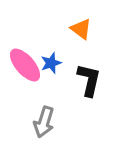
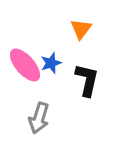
orange triangle: rotated 30 degrees clockwise
black L-shape: moved 2 px left
gray arrow: moved 5 px left, 4 px up
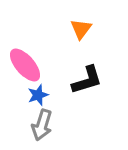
blue star: moved 13 px left, 32 px down
black L-shape: rotated 60 degrees clockwise
gray arrow: moved 3 px right, 7 px down
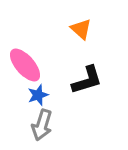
orange triangle: rotated 25 degrees counterclockwise
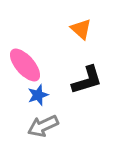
gray arrow: moved 1 px right, 1 px down; rotated 48 degrees clockwise
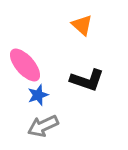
orange triangle: moved 1 px right, 4 px up
black L-shape: rotated 36 degrees clockwise
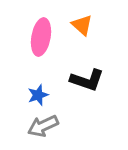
pink ellipse: moved 16 px right, 28 px up; rotated 51 degrees clockwise
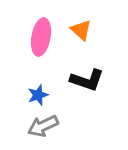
orange triangle: moved 1 px left, 5 px down
